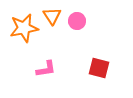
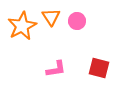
orange triangle: moved 1 px left, 1 px down
orange star: moved 2 px left, 2 px up; rotated 16 degrees counterclockwise
pink L-shape: moved 10 px right
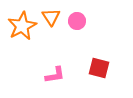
pink L-shape: moved 1 px left, 6 px down
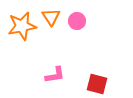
orange star: rotated 16 degrees clockwise
red square: moved 2 px left, 16 px down
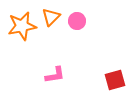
orange triangle: rotated 18 degrees clockwise
red square: moved 18 px right, 4 px up; rotated 30 degrees counterclockwise
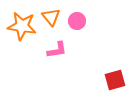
orange triangle: rotated 24 degrees counterclockwise
orange star: rotated 20 degrees clockwise
pink L-shape: moved 2 px right, 25 px up
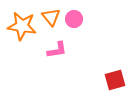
pink circle: moved 3 px left, 2 px up
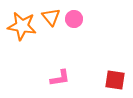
pink L-shape: moved 3 px right, 28 px down
red square: rotated 25 degrees clockwise
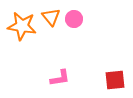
red square: rotated 15 degrees counterclockwise
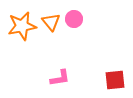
orange triangle: moved 5 px down
orange star: rotated 20 degrees counterclockwise
